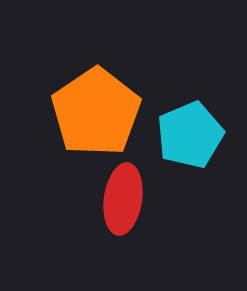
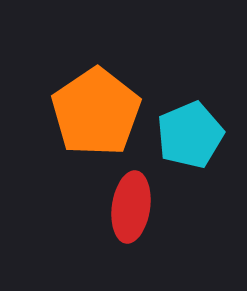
red ellipse: moved 8 px right, 8 px down
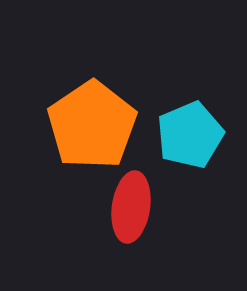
orange pentagon: moved 4 px left, 13 px down
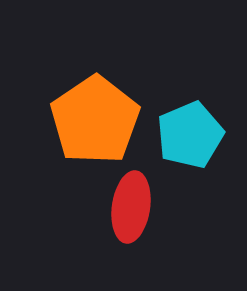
orange pentagon: moved 3 px right, 5 px up
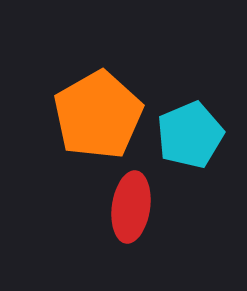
orange pentagon: moved 3 px right, 5 px up; rotated 4 degrees clockwise
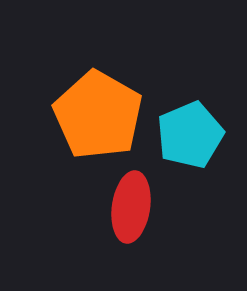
orange pentagon: rotated 12 degrees counterclockwise
